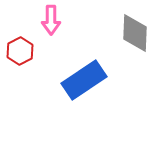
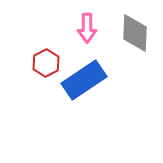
pink arrow: moved 36 px right, 8 px down
red hexagon: moved 26 px right, 12 px down
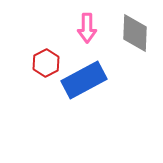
blue rectangle: rotated 6 degrees clockwise
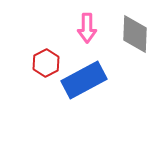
gray diamond: moved 1 px down
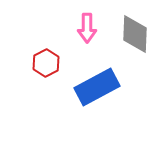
blue rectangle: moved 13 px right, 7 px down
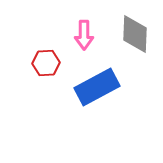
pink arrow: moved 3 px left, 7 px down
red hexagon: rotated 24 degrees clockwise
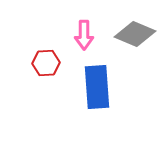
gray diamond: rotated 69 degrees counterclockwise
blue rectangle: rotated 66 degrees counterclockwise
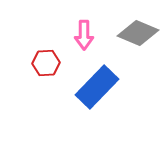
gray diamond: moved 3 px right, 1 px up
blue rectangle: rotated 48 degrees clockwise
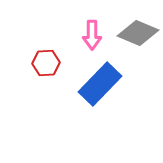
pink arrow: moved 8 px right
blue rectangle: moved 3 px right, 3 px up
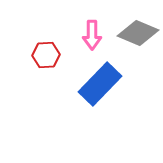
red hexagon: moved 8 px up
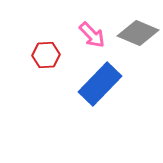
pink arrow: rotated 44 degrees counterclockwise
